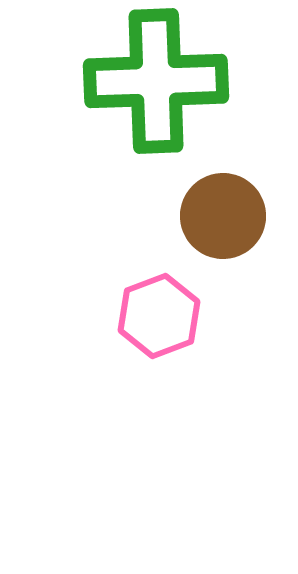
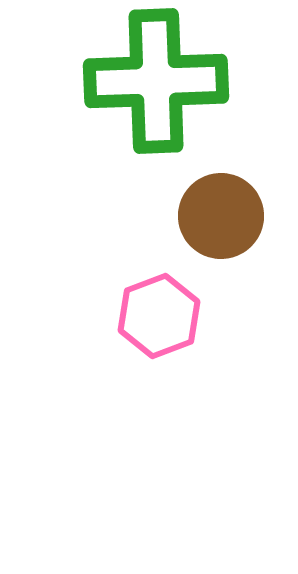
brown circle: moved 2 px left
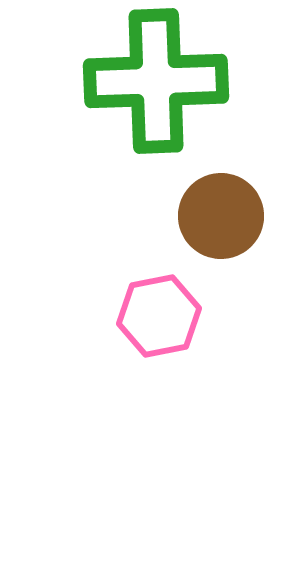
pink hexagon: rotated 10 degrees clockwise
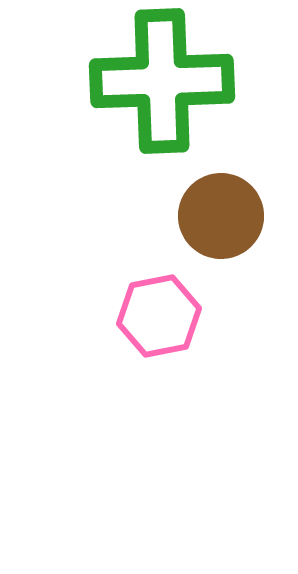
green cross: moved 6 px right
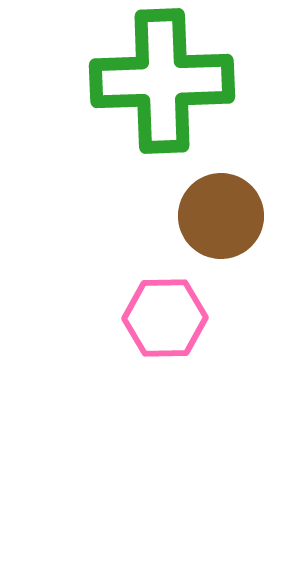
pink hexagon: moved 6 px right, 2 px down; rotated 10 degrees clockwise
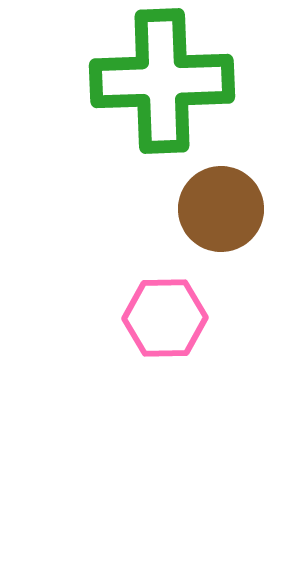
brown circle: moved 7 px up
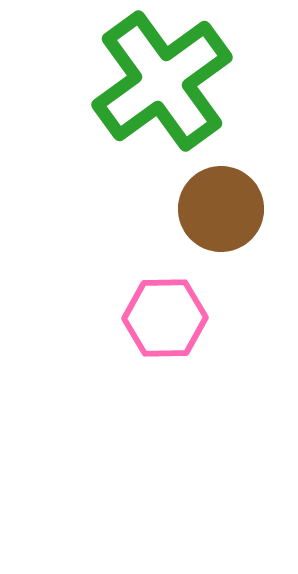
green cross: rotated 34 degrees counterclockwise
